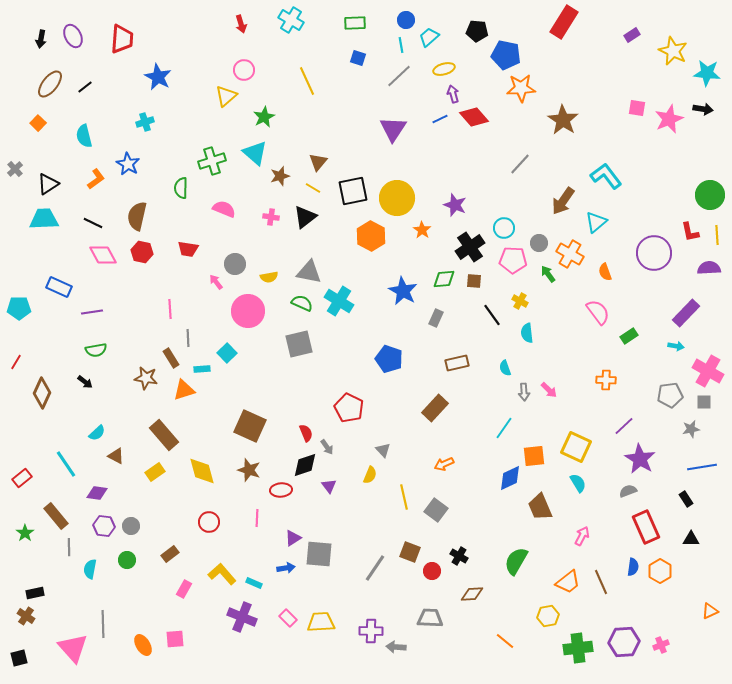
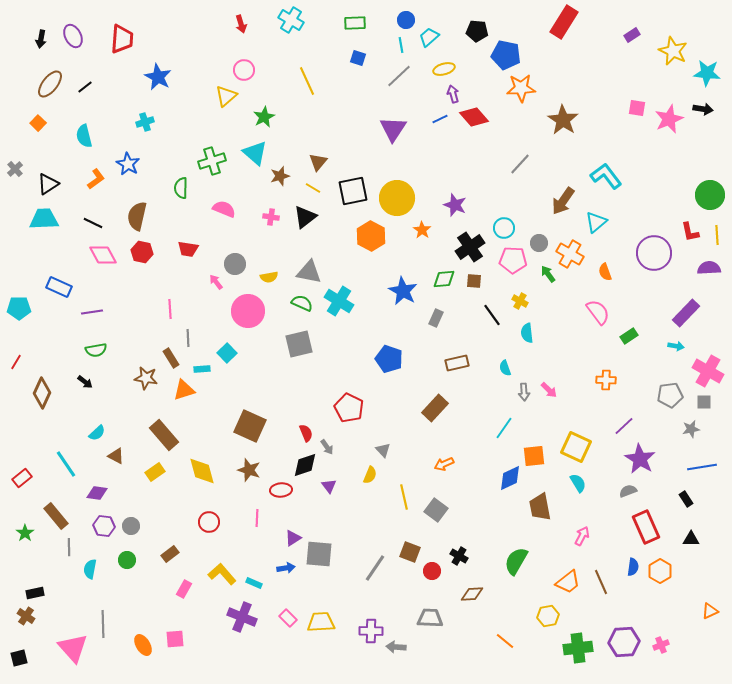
brown trapezoid at (540, 507): rotated 12 degrees clockwise
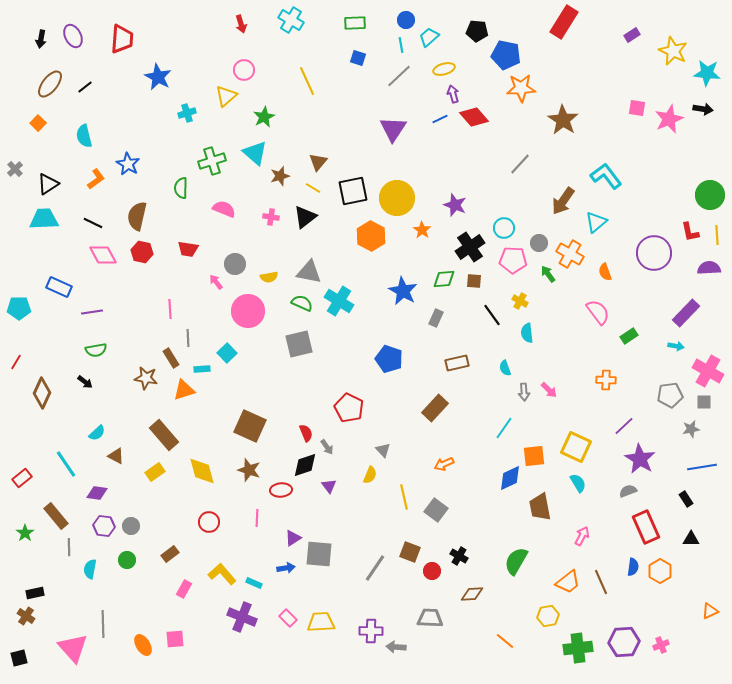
cyan cross at (145, 122): moved 42 px right, 9 px up
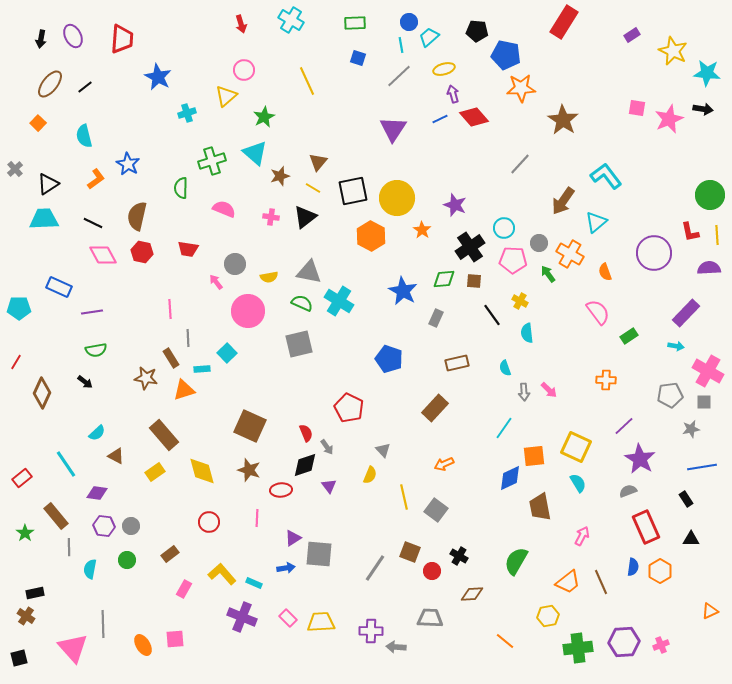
blue circle at (406, 20): moved 3 px right, 2 px down
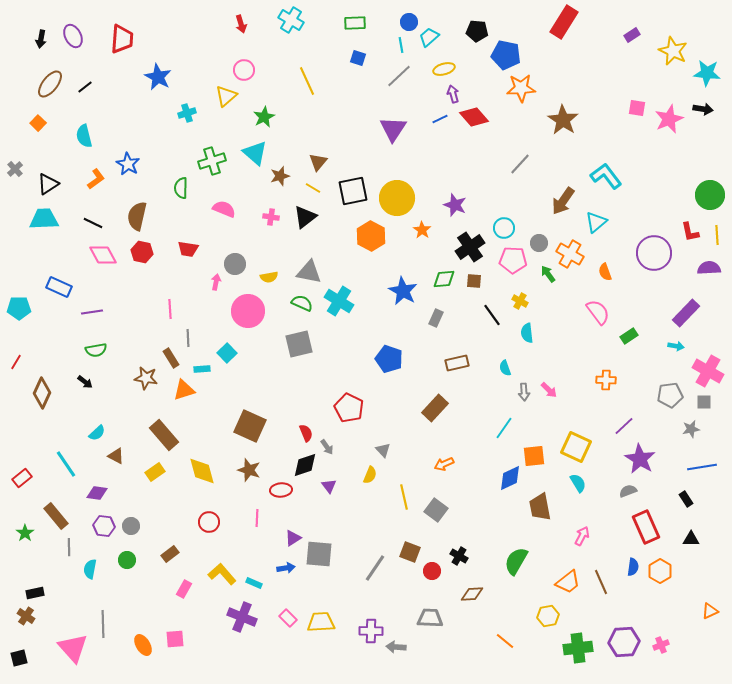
pink arrow at (216, 282): rotated 49 degrees clockwise
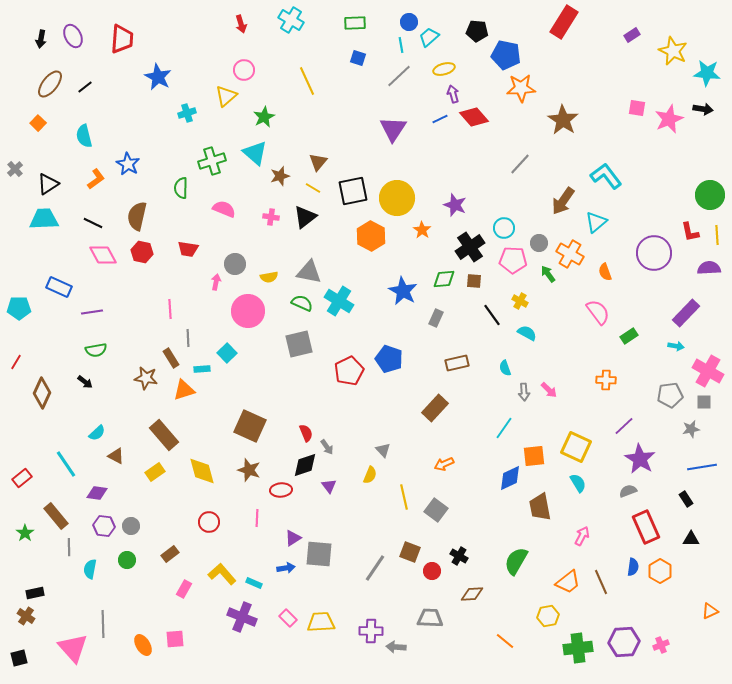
cyan semicircle at (527, 333): rotated 126 degrees clockwise
red pentagon at (349, 408): moved 37 px up; rotated 20 degrees clockwise
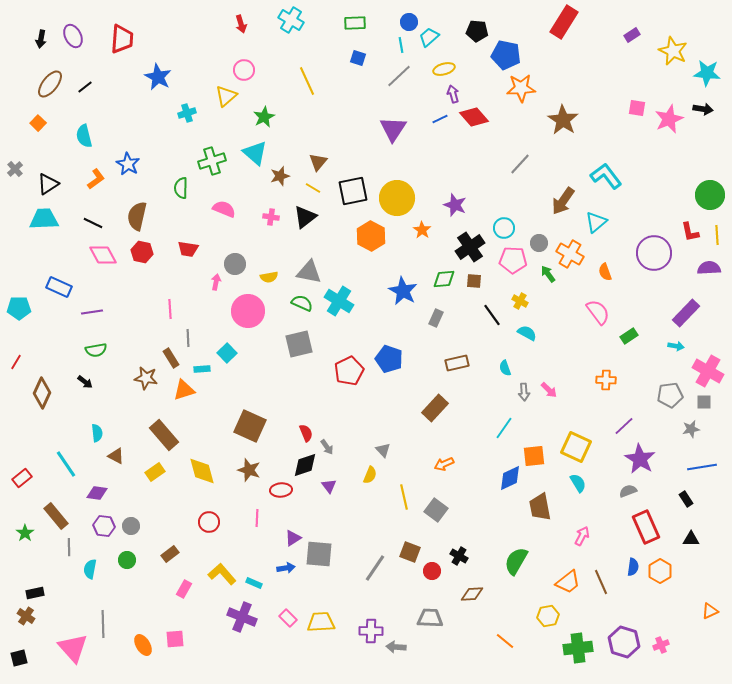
cyan semicircle at (97, 433): rotated 54 degrees counterclockwise
purple hexagon at (624, 642): rotated 20 degrees clockwise
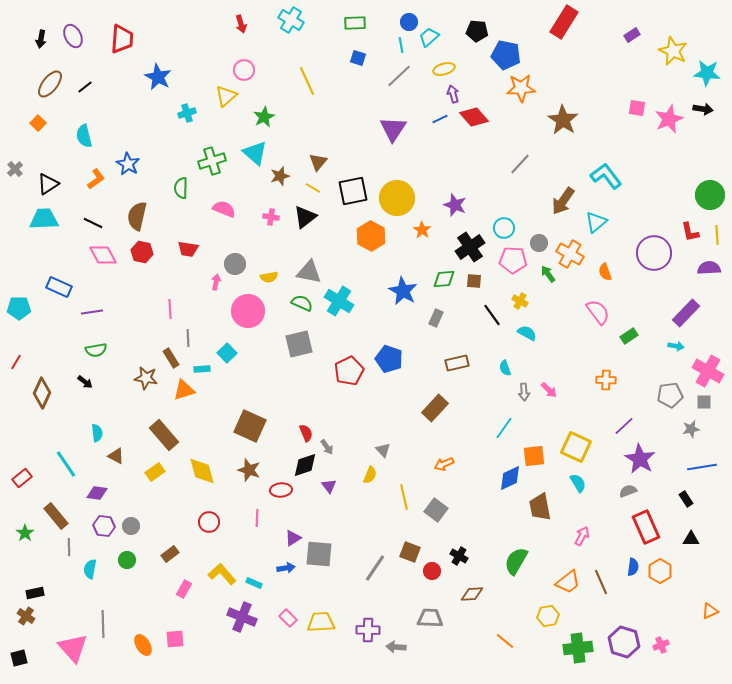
purple cross at (371, 631): moved 3 px left, 1 px up
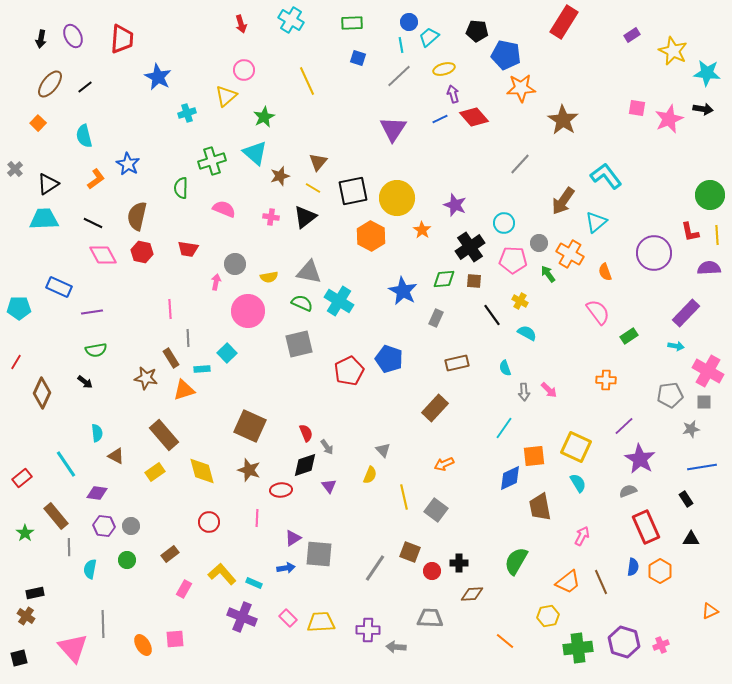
green rectangle at (355, 23): moved 3 px left
cyan circle at (504, 228): moved 5 px up
black cross at (459, 556): moved 7 px down; rotated 30 degrees counterclockwise
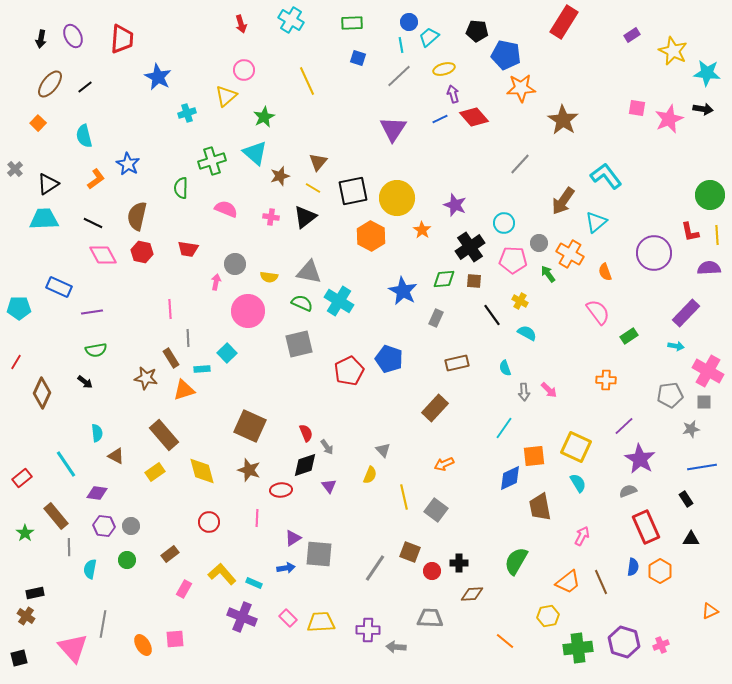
pink semicircle at (224, 209): moved 2 px right
yellow semicircle at (269, 277): rotated 18 degrees clockwise
gray line at (103, 624): rotated 12 degrees clockwise
